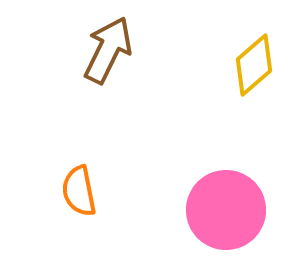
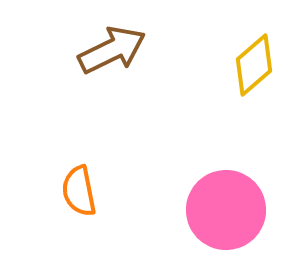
brown arrow: moved 4 px right; rotated 38 degrees clockwise
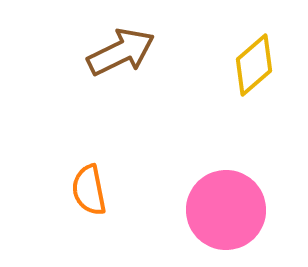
brown arrow: moved 9 px right, 2 px down
orange semicircle: moved 10 px right, 1 px up
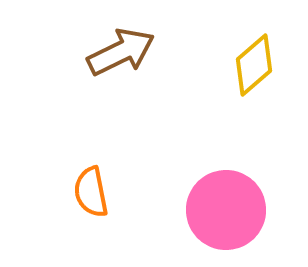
orange semicircle: moved 2 px right, 2 px down
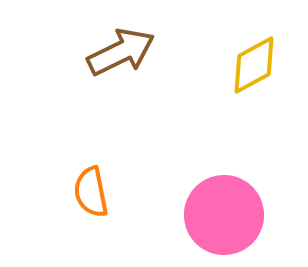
yellow diamond: rotated 12 degrees clockwise
pink circle: moved 2 px left, 5 px down
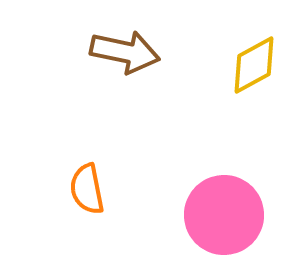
brown arrow: moved 4 px right; rotated 38 degrees clockwise
orange semicircle: moved 4 px left, 3 px up
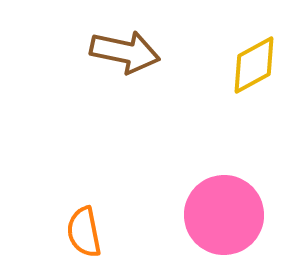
orange semicircle: moved 3 px left, 43 px down
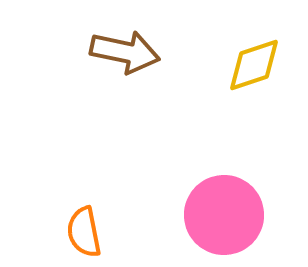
yellow diamond: rotated 10 degrees clockwise
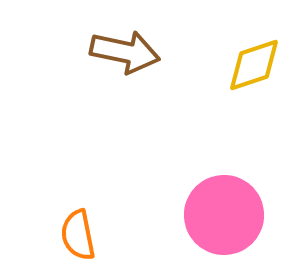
orange semicircle: moved 6 px left, 3 px down
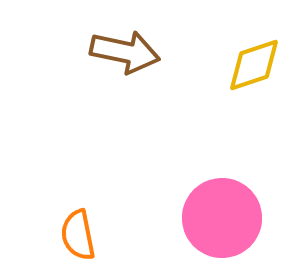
pink circle: moved 2 px left, 3 px down
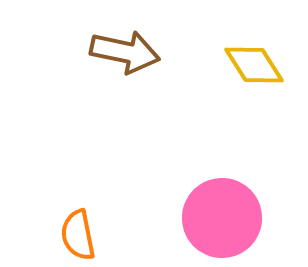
yellow diamond: rotated 76 degrees clockwise
